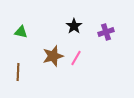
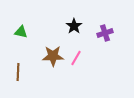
purple cross: moved 1 px left, 1 px down
brown star: rotated 15 degrees clockwise
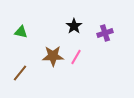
pink line: moved 1 px up
brown line: moved 2 px right, 1 px down; rotated 36 degrees clockwise
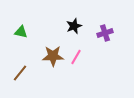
black star: rotated 14 degrees clockwise
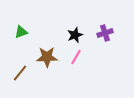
black star: moved 1 px right, 9 px down
green triangle: rotated 32 degrees counterclockwise
brown star: moved 6 px left, 1 px down
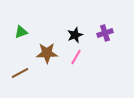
brown star: moved 4 px up
brown line: rotated 24 degrees clockwise
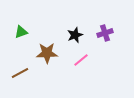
pink line: moved 5 px right, 3 px down; rotated 21 degrees clockwise
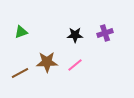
black star: rotated 21 degrees clockwise
brown star: moved 9 px down
pink line: moved 6 px left, 5 px down
